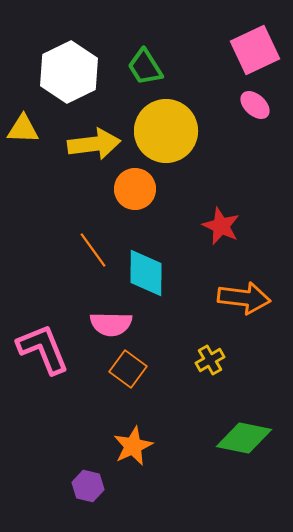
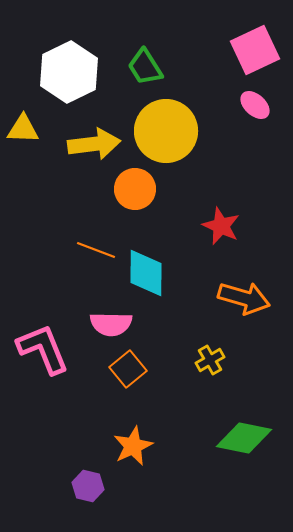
orange line: moved 3 px right; rotated 33 degrees counterclockwise
orange arrow: rotated 9 degrees clockwise
orange square: rotated 15 degrees clockwise
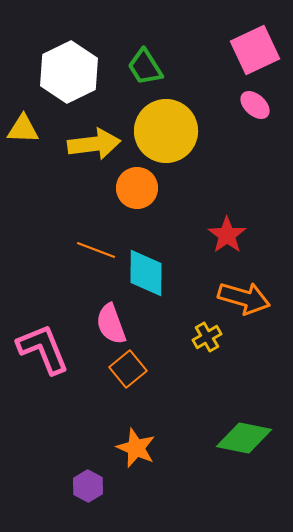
orange circle: moved 2 px right, 1 px up
red star: moved 6 px right, 9 px down; rotated 12 degrees clockwise
pink semicircle: rotated 69 degrees clockwise
yellow cross: moved 3 px left, 23 px up
orange star: moved 3 px right, 2 px down; rotated 24 degrees counterclockwise
purple hexagon: rotated 16 degrees clockwise
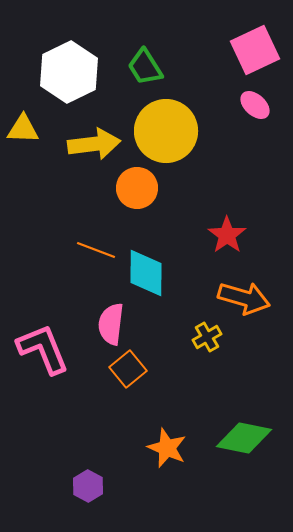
pink semicircle: rotated 27 degrees clockwise
orange star: moved 31 px right
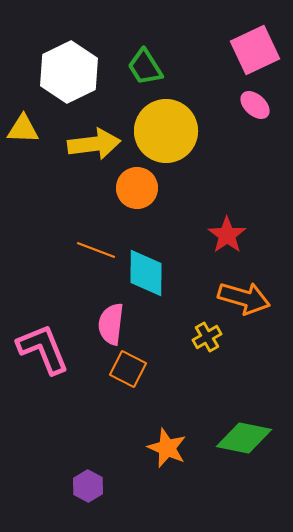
orange square: rotated 24 degrees counterclockwise
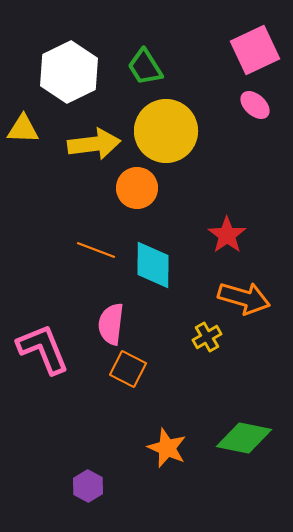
cyan diamond: moved 7 px right, 8 px up
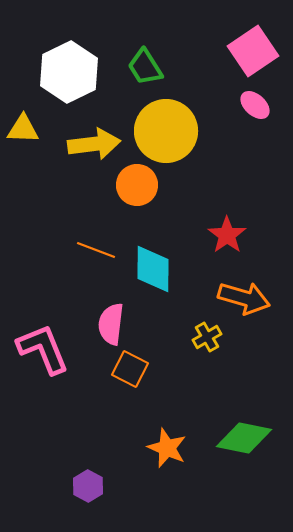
pink square: moved 2 px left, 1 px down; rotated 9 degrees counterclockwise
orange circle: moved 3 px up
cyan diamond: moved 4 px down
orange square: moved 2 px right
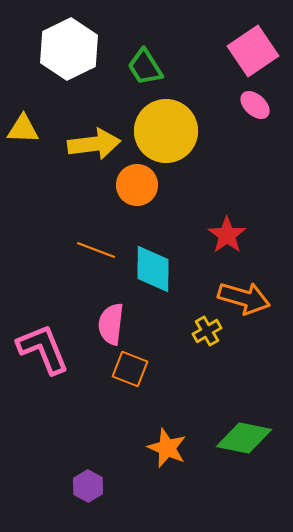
white hexagon: moved 23 px up
yellow cross: moved 6 px up
orange square: rotated 6 degrees counterclockwise
